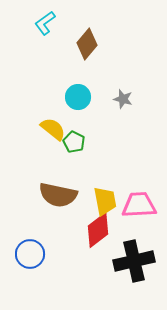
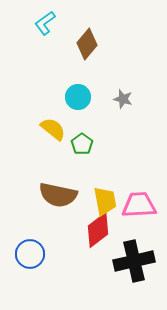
green pentagon: moved 8 px right, 2 px down; rotated 10 degrees clockwise
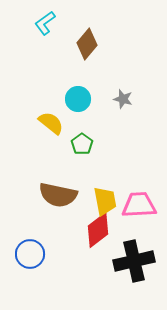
cyan circle: moved 2 px down
yellow semicircle: moved 2 px left, 6 px up
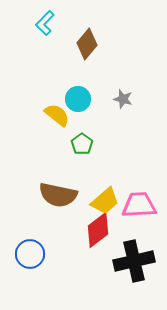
cyan L-shape: rotated 10 degrees counterclockwise
yellow semicircle: moved 6 px right, 8 px up
yellow trapezoid: rotated 60 degrees clockwise
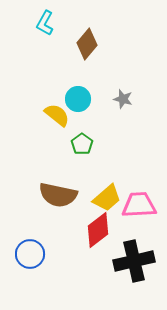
cyan L-shape: rotated 15 degrees counterclockwise
yellow trapezoid: moved 2 px right, 3 px up
